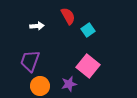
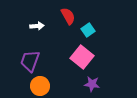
pink square: moved 6 px left, 9 px up
purple star: moved 23 px right; rotated 21 degrees clockwise
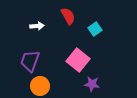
cyan square: moved 7 px right, 1 px up
pink square: moved 4 px left, 3 px down
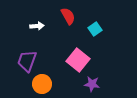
purple trapezoid: moved 3 px left
orange circle: moved 2 px right, 2 px up
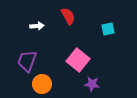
cyan square: moved 13 px right; rotated 24 degrees clockwise
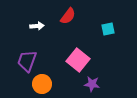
red semicircle: rotated 66 degrees clockwise
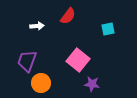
orange circle: moved 1 px left, 1 px up
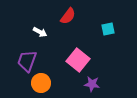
white arrow: moved 3 px right, 6 px down; rotated 32 degrees clockwise
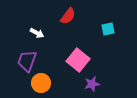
white arrow: moved 3 px left, 1 px down
purple star: rotated 21 degrees counterclockwise
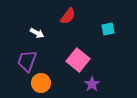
purple star: rotated 21 degrees counterclockwise
